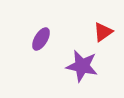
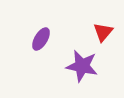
red triangle: rotated 15 degrees counterclockwise
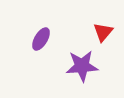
purple star: rotated 16 degrees counterclockwise
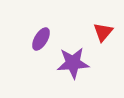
purple star: moved 9 px left, 3 px up
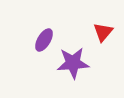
purple ellipse: moved 3 px right, 1 px down
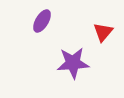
purple ellipse: moved 2 px left, 19 px up
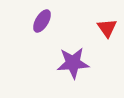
red triangle: moved 4 px right, 4 px up; rotated 15 degrees counterclockwise
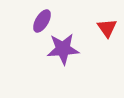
purple star: moved 10 px left, 14 px up
